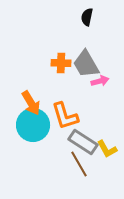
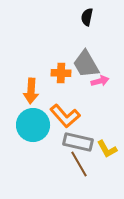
orange cross: moved 10 px down
orange arrow: moved 12 px up; rotated 35 degrees clockwise
orange L-shape: rotated 24 degrees counterclockwise
gray rectangle: moved 5 px left; rotated 20 degrees counterclockwise
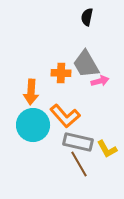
orange arrow: moved 1 px down
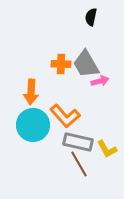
black semicircle: moved 4 px right
orange cross: moved 9 px up
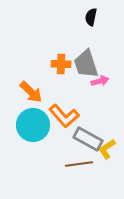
gray trapezoid: rotated 12 degrees clockwise
orange arrow: rotated 50 degrees counterclockwise
orange L-shape: moved 1 px left
gray rectangle: moved 10 px right, 3 px up; rotated 16 degrees clockwise
yellow L-shape: rotated 85 degrees clockwise
brown line: rotated 68 degrees counterclockwise
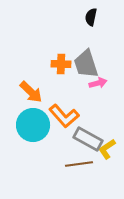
pink arrow: moved 2 px left, 2 px down
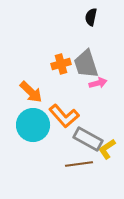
orange cross: rotated 18 degrees counterclockwise
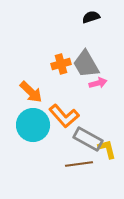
black semicircle: rotated 60 degrees clockwise
gray trapezoid: rotated 12 degrees counterclockwise
yellow L-shape: rotated 110 degrees clockwise
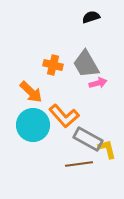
orange cross: moved 8 px left, 1 px down; rotated 30 degrees clockwise
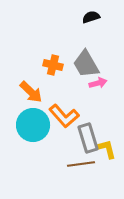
gray rectangle: moved 1 px up; rotated 44 degrees clockwise
brown line: moved 2 px right
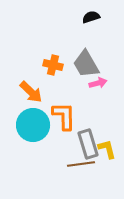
orange L-shape: rotated 140 degrees counterclockwise
gray rectangle: moved 6 px down
